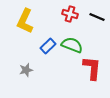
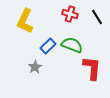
black line: rotated 35 degrees clockwise
gray star: moved 9 px right, 3 px up; rotated 16 degrees counterclockwise
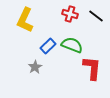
black line: moved 1 px left, 1 px up; rotated 21 degrees counterclockwise
yellow L-shape: moved 1 px up
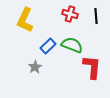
black line: rotated 49 degrees clockwise
red L-shape: moved 1 px up
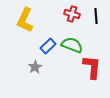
red cross: moved 2 px right
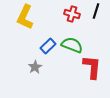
black line: moved 5 px up; rotated 21 degrees clockwise
yellow L-shape: moved 3 px up
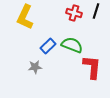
red cross: moved 2 px right, 1 px up
gray star: rotated 24 degrees clockwise
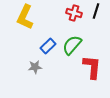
green semicircle: rotated 70 degrees counterclockwise
